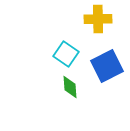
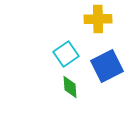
cyan square: rotated 20 degrees clockwise
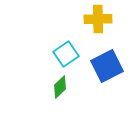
green diamond: moved 10 px left; rotated 50 degrees clockwise
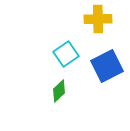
green diamond: moved 1 px left, 4 px down
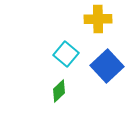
cyan square: rotated 15 degrees counterclockwise
blue square: rotated 16 degrees counterclockwise
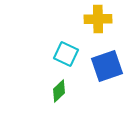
cyan square: rotated 15 degrees counterclockwise
blue square: rotated 24 degrees clockwise
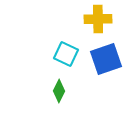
blue square: moved 1 px left, 7 px up
green diamond: rotated 20 degrees counterclockwise
